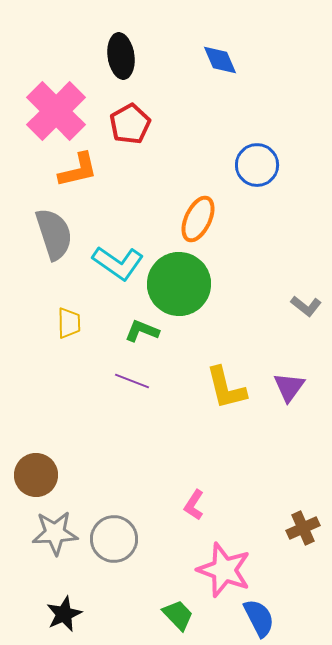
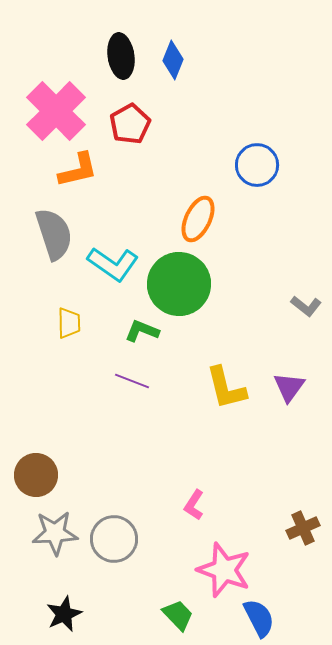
blue diamond: moved 47 px left; rotated 45 degrees clockwise
cyan L-shape: moved 5 px left, 1 px down
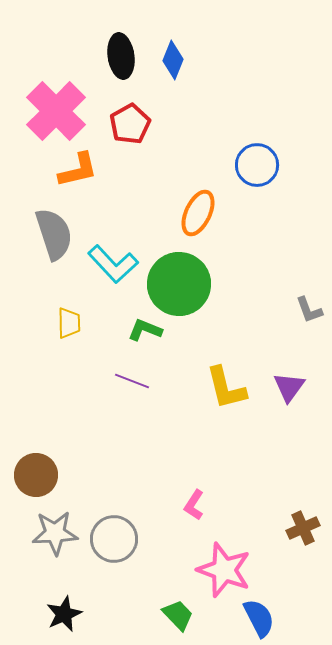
orange ellipse: moved 6 px up
cyan L-shape: rotated 12 degrees clockwise
gray L-shape: moved 3 px right, 4 px down; rotated 32 degrees clockwise
green L-shape: moved 3 px right, 1 px up
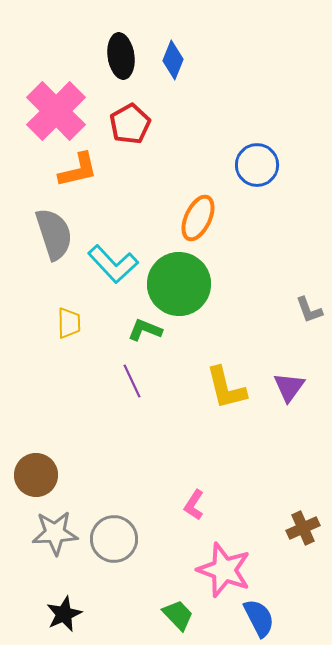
orange ellipse: moved 5 px down
purple line: rotated 44 degrees clockwise
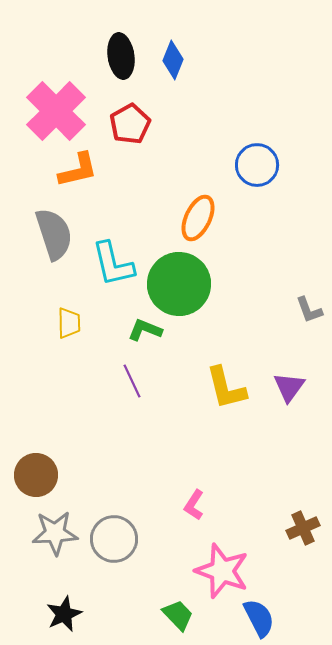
cyan L-shape: rotated 30 degrees clockwise
pink star: moved 2 px left, 1 px down
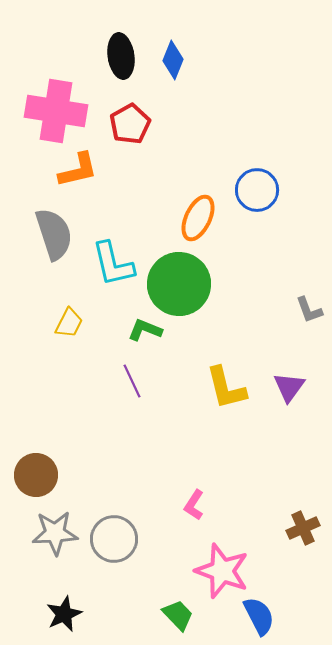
pink cross: rotated 36 degrees counterclockwise
blue circle: moved 25 px down
yellow trapezoid: rotated 28 degrees clockwise
blue semicircle: moved 2 px up
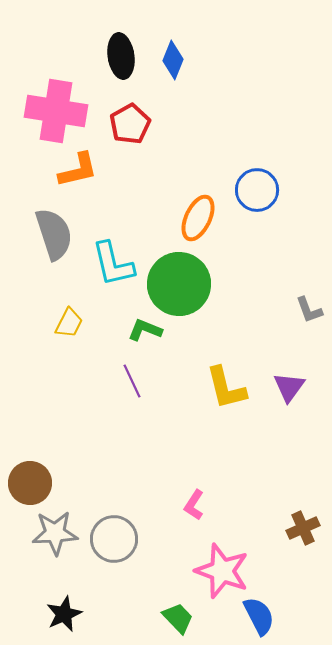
brown circle: moved 6 px left, 8 px down
green trapezoid: moved 3 px down
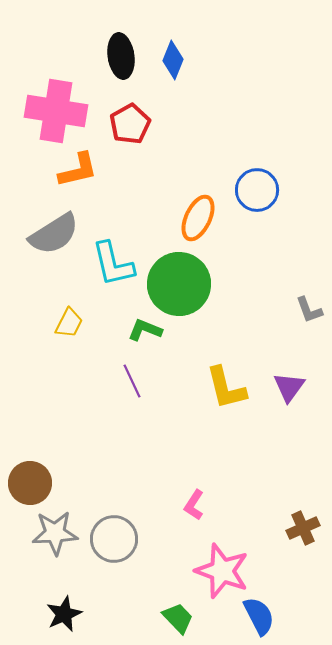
gray semicircle: rotated 76 degrees clockwise
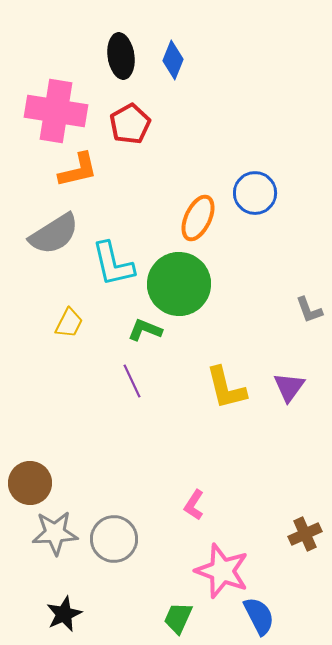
blue circle: moved 2 px left, 3 px down
brown cross: moved 2 px right, 6 px down
green trapezoid: rotated 112 degrees counterclockwise
